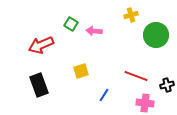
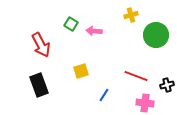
red arrow: rotated 95 degrees counterclockwise
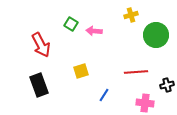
red line: moved 4 px up; rotated 25 degrees counterclockwise
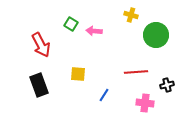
yellow cross: rotated 32 degrees clockwise
yellow square: moved 3 px left, 3 px down; rotated 21 degrees clockwise
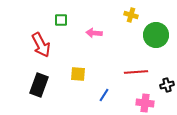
green square: moved 10 px left, 4 px up; rotated 32 degrees counterclockwise
pink arrow: moved 2 px down
black rectangle: rotated 40 degrees clockwise
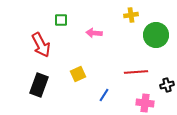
yellow cross: rotated 24 degrees counterclockwise
yellow square: rotated 28 degrees counterclockwise
